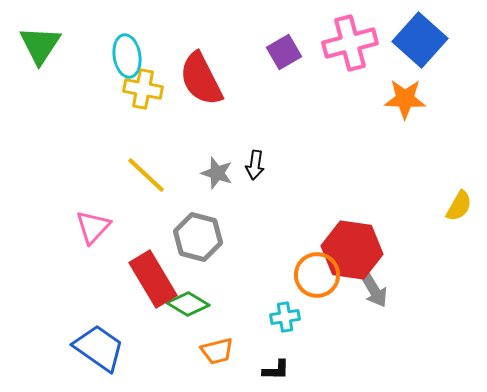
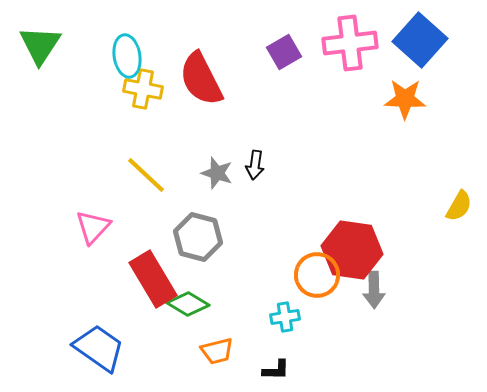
pink cross: rotated 8 degrees clockwise
gray arrow: rotated 30 degrees clockwise
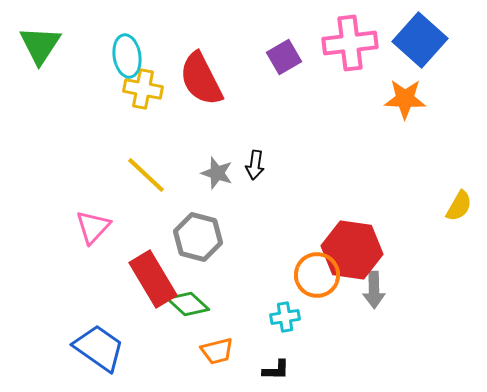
purple square: moved 5 px down
green diamond: rotated 12 degrees clockwise
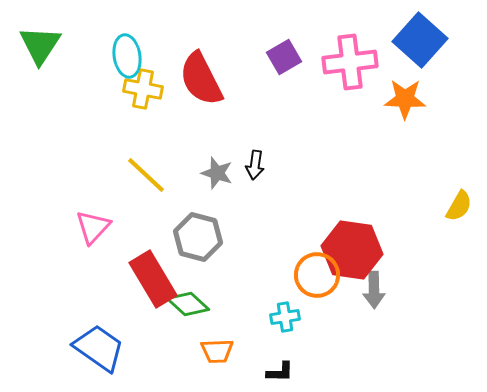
pink cross: moved 19 px down
orange trapezoid: rotated 12 degrees clockwise
black L-shape: moved 4 px right, 2 px down
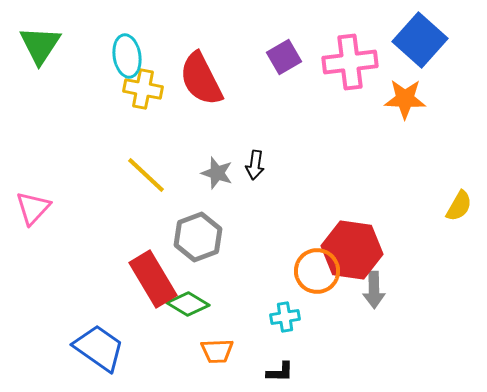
pink triangle: moved 60 px left, 19 px up
gray hexagon: rotated 24 degrees clockwise
orange circle: moved 4 px up
green diamond: rotated 12 degrees counterclockwise
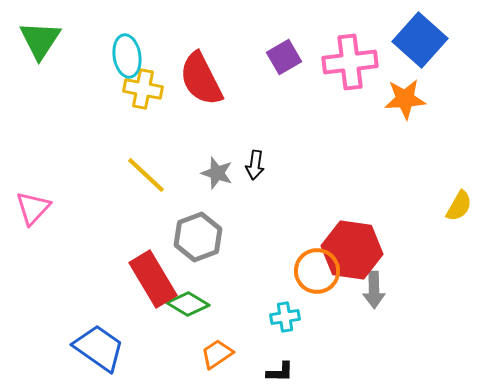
green triangle: moved 5 px up
orange star: rotated 6 degrees counterclockwise
orange trapezoid: moved 3 px down; rotated 148 degrees clockwise
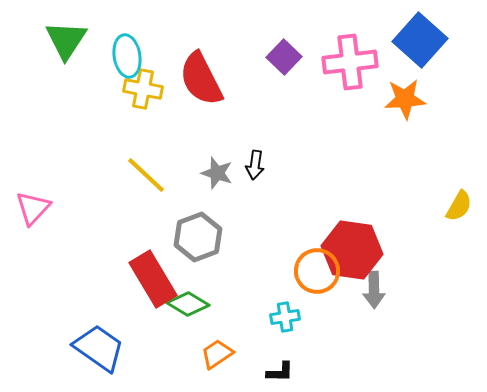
green triangle: moved 26 px right
purple square: rotated 16 degrees counterclockwise
